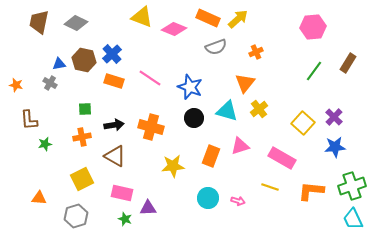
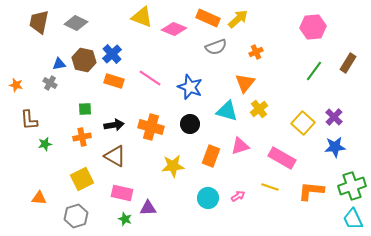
black circle at (194, 118): moved 4 px left, 6 px down
pink arrow at (238, 201): moved 5 px up; rotated 48 degrees counterclockwise
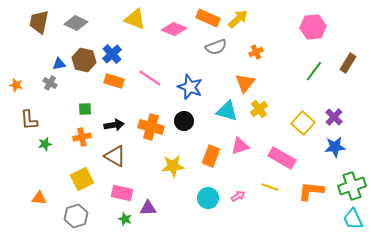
yellow triangle at (142, 17): moved 7 px left, 2 px down
black circle at (190, 124): moved 6 px left, 3 px up
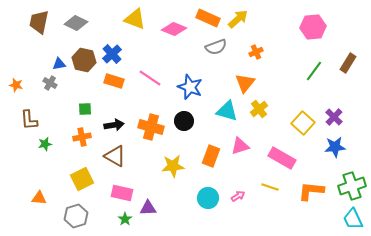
green star at (125, 219): rotated 16 degrees clockwise
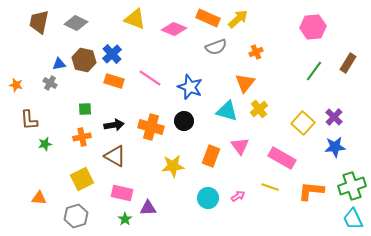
pink triangle at (240, 146): rotated 48 degrees counterclockwise
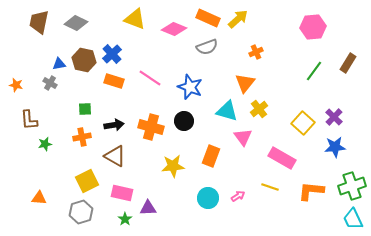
gray semicircle at (216, 47): moved 9 px left
pink triangle at (240, 146): moved 3 px right, 9 px up
yellow square at (82, 179): moved 5 px right, 2 px down
gray hexagon at (76, 216): moved 5 px right, 4 px up
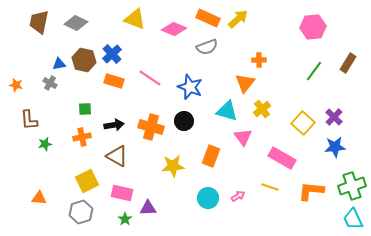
orange cross at (256, 52): moved 3 px right, 8 px down; rotated 24 degrees clockwise
yellow cross at (259, 109): moved 3 px right
brown triangle at (115, 156): moved 2 px right
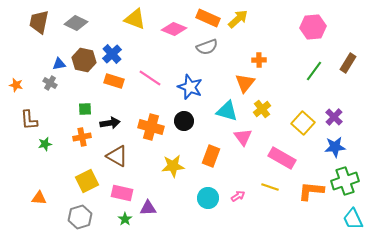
black arrow at (114, 125): moved 4 px left, 2 px up
green cross at (352, 186): moved 7 px left, 5 px up
gray hexagon at (81, 212): moved 1 px left, 5 px down
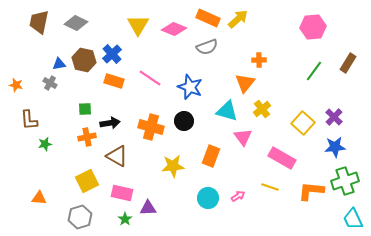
yellow triangle at (135, 19): moved 3 px right, 6 px down; rotated 40 degrees clockwise
orange cross at (82, 137): moved 5 px right
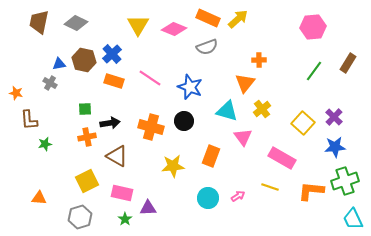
orange star at (16, 85): moved 8 px down
